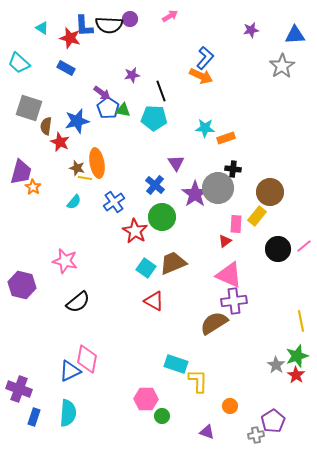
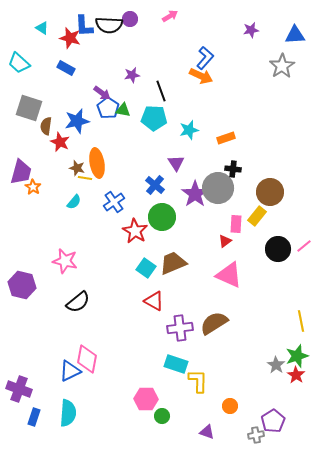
cyan star at (205, 128): moved 16 px left, 2 px down; rotated 18 degrees counterclockwise
purple cross at (234, 301): moved 54 px left, 27 px down
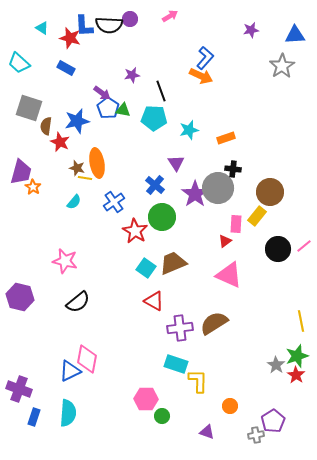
purple hexagon at (22, 285): moved 2 px left, 12 px down
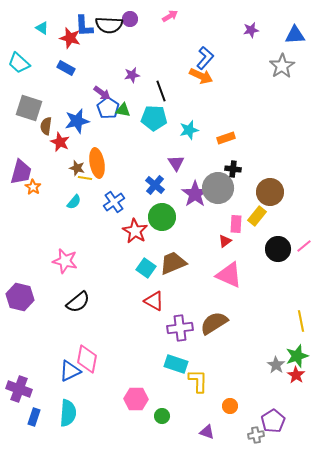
pink hexagon at (146, 399): moved 10 px left
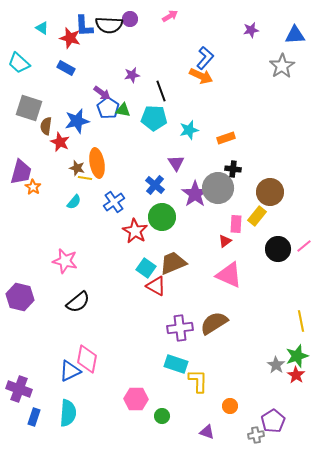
red triangle at (154, 301): moved 2 px right, 15 px up
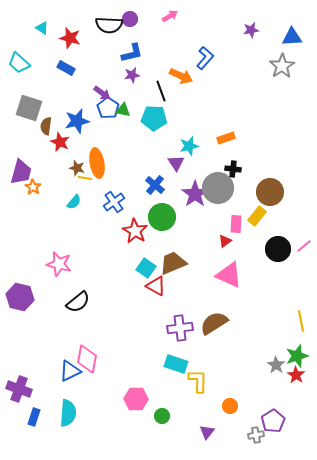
blue L-shape at (84, 26): moved 48 px right, 27 px down; rotated 100 degrees counterclockwise
blue triangle at (295, 35): moved 3 px left, 2 px down
orange arrow at (201, 76): moved 20 px left
cyan star at (189, 130): moved 16 px down
pink star at (65, 261): moved 6 px left, 3 px down
purple triangle at (207, 432): rotated 49 degrees clockwise
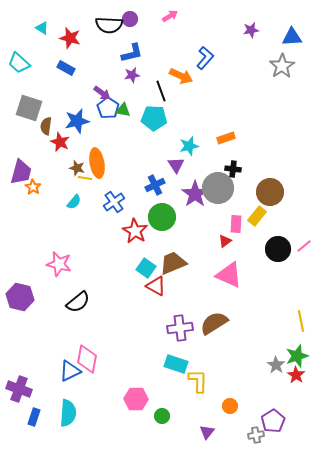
purple triangle at (176, 163): moved 2 px down
blue cross at (155, 185): rotated 24 degrees clockwise
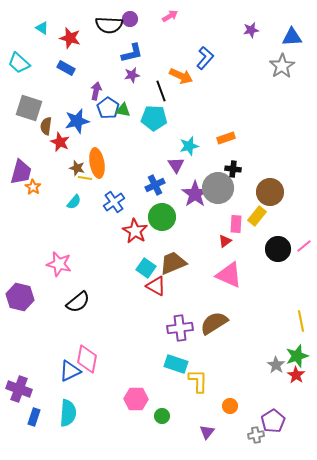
purple arrow at (102, 93): moved 6 px left, 2 px up; rotated 114 degrees counterclockwise
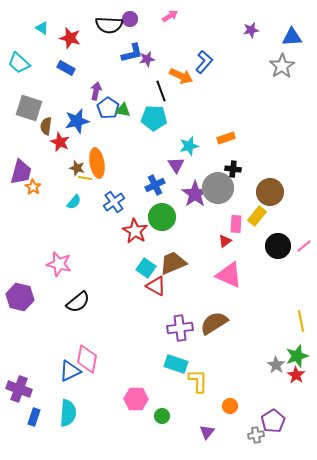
blue L-shape at (205, 58): moved 1 px left, 4 px down
purple star at (132, 75): moved 15 px right, 16 px up
black circle at (278, 249): moved 3 px up
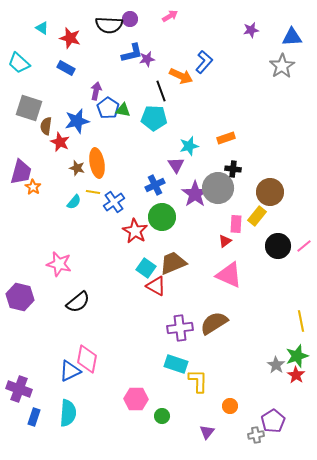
yellow line at (85, 178): moved 8 px right, 14 px down
